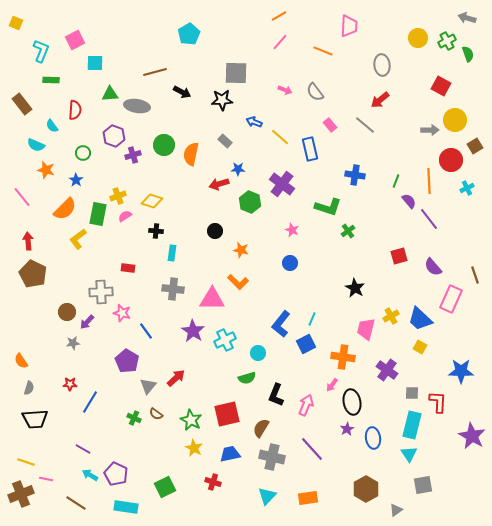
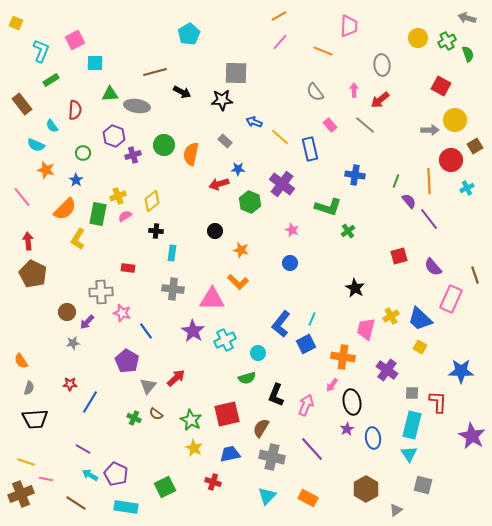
green rectangle at (51, 80): rotated 35 degrees counterclockwise
pink arrow at (285, 90): moved 69 px right; rotated 112 degrees counterclockwise
yellow diamond at (152, 201): rotated 55 degrees counterclockwise
yellow L-shape at (78, 239): rotated 20 degrees counterclockwise
gray square at (423, 485): rotated 24 degrees clockwise
orange rectangle at (308, 498): rotated 36 degrees clockwise
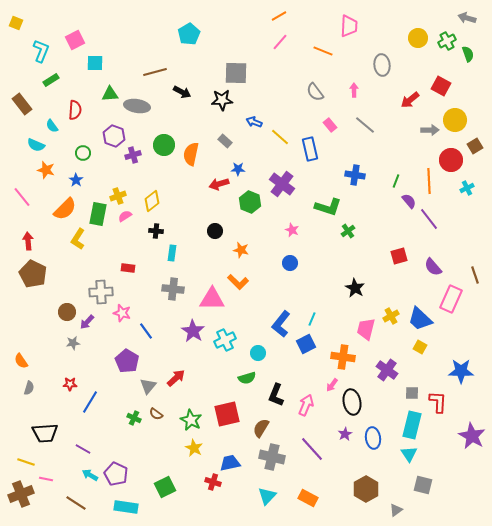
red arrow at (380, 100): moved 30 px right
black trapezoid at (35, 419): moved 10 px right, 14 px down
purple star at (347, 429): moved 2 px left, 5 px down
blue trapezoid at (230, 454): moved 9 px down
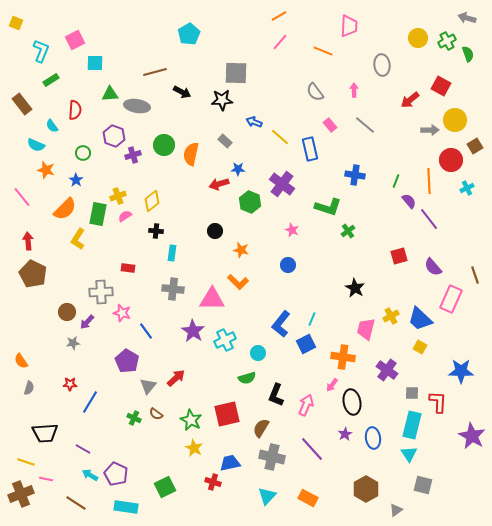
blue circle at (290, 263): moved 2 px left, 2 px down
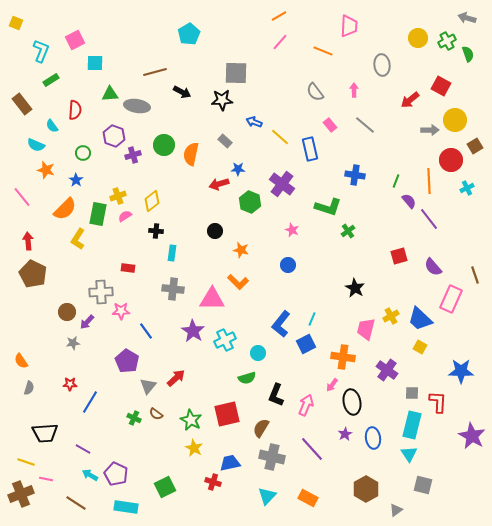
pink star at (122, 313): moved 1 px left, 2 px up; rotated 18 degrees counterclockwise
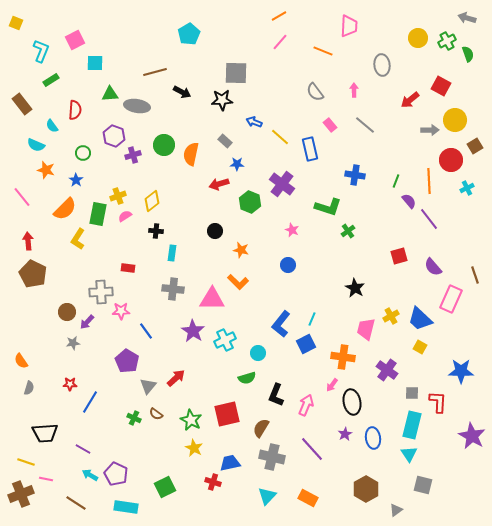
blue star at (238, 169): moved 1 px left, 5 px up
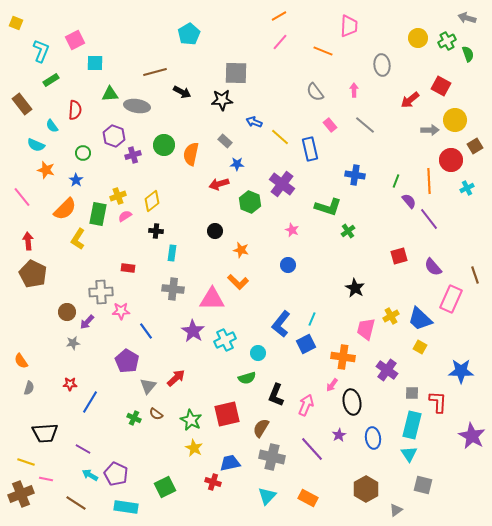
purple star at (345, 434): moved 6 px left, 1 px down
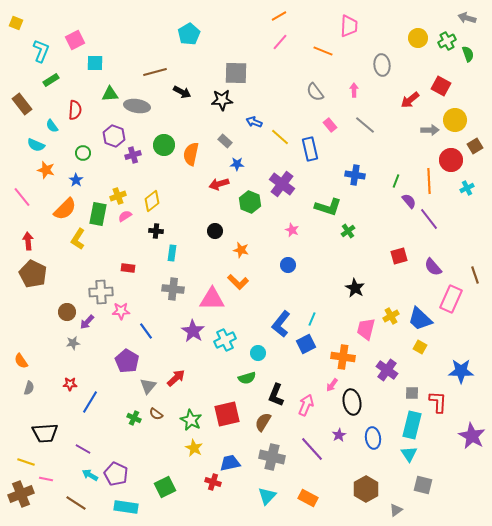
brown semicircle at (261, 428): moved 2 px right, 6 px up
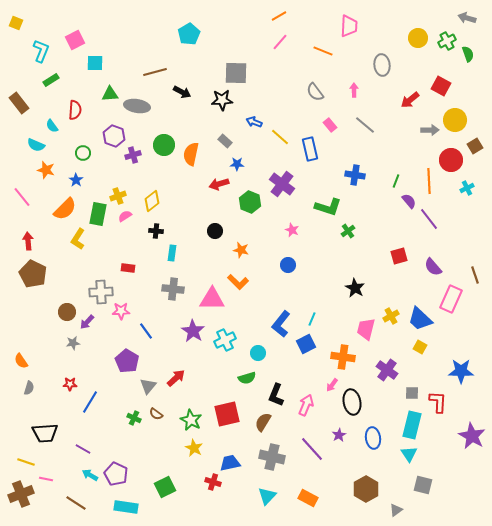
brown rectangle at (22, 104): moved 3 px left, 1 px up
